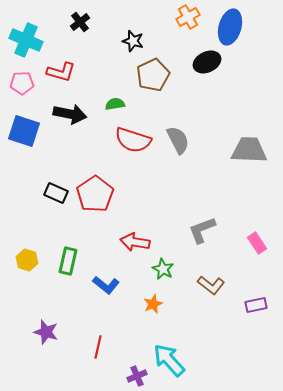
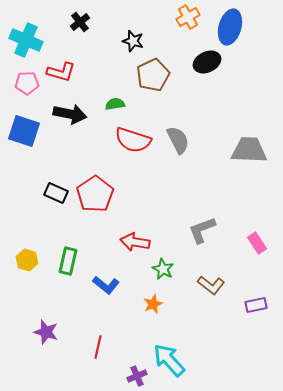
pink pentagon: moved 5 px right
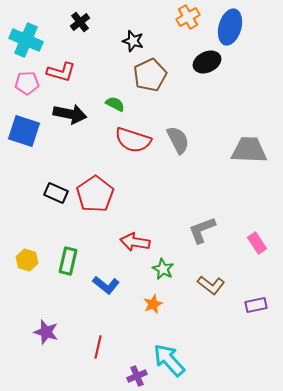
brown pentagon: moved 3 px left
green semicircle: rotated 36 degrees clockwise
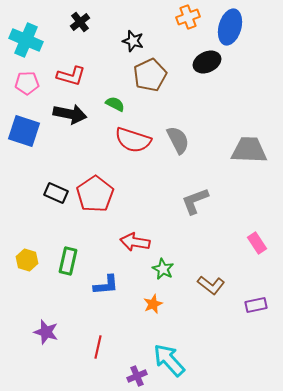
orange cross: rotated 10 degrees clockwise
red L-shape: moved 10 px right, 4 px down
gray L-shape: moved 7 px left, 29 px up
blue L-shape: rotated 44 degrees counterclockwise
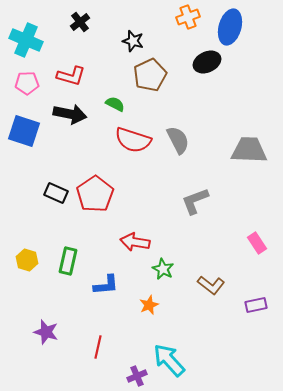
orange star: moved 4 px left, 1 px down
